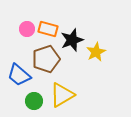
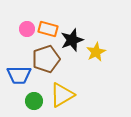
blue trapezoid: rotated 40 degrees counterclockwise
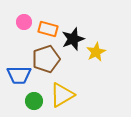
pink circle: moved 3 px left, 7 px up
black star: moved 1 px right, 1 px up
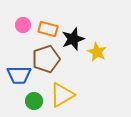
pink circle: moved 1 px left, 3 px down
yellow star: moved 1 px right; rotated 18 degrees counterclockwise
